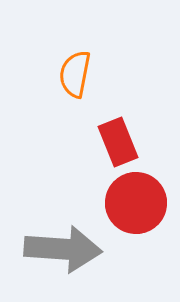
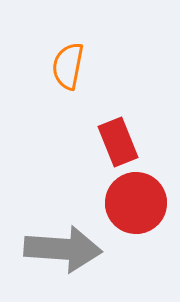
orange semicircle: moved 7 px left, 8 px up
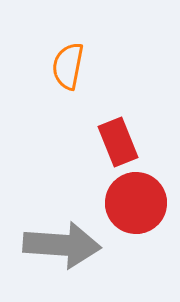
gray arrow: moved 1 px left, 4 px up
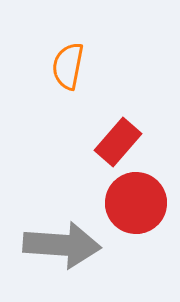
red rectangle: rotated 63 degrees clockwise
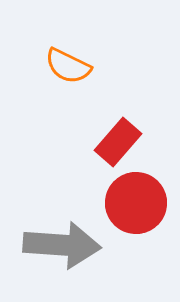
orange semicircle: rotated 75 degrees counterclockwise
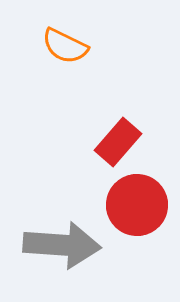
orange semicircle: moved 3 px left, 20 px up
red circle: moved 1 px right, 2 px down
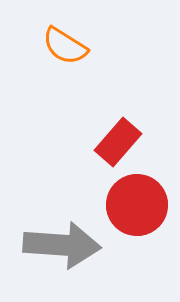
orange semicircle: rotated 6 degrees clockwise
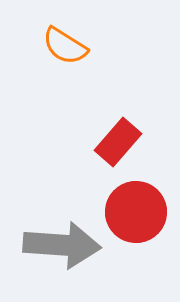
red circle: moved 1 px left, 7 px down
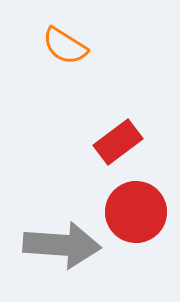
red rectangle: rotated 12 degrees clockwise
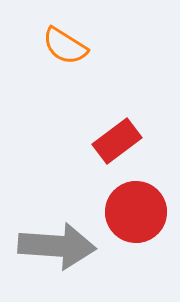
red rectangle: moved 1 px left, 1 px up
gray arrow: moved 5 px left, 1 px down
